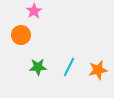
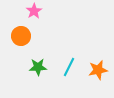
orange circle: moved 1 px down
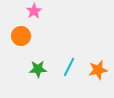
green star: moved 2 px down
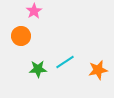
cyan line: moved 4 px left, 5 px up; rotated 30 degrees clockwise
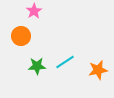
green star: moved 1 px left, 3 px up
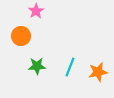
pink star: moved 2 px right
cyan line: moved 5 px right, 5 px down; rotated 36 degrees counterclockwise
orange star: moved 2 px down
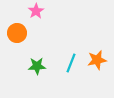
orange circle: moved 4 px left, 3 px up
cyan line: moved 1 px right, 4 px up
orange star: moved 1 px left, 12 px up
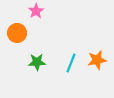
green star: moved 4 px up
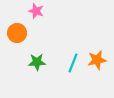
pink star: rotated 21 degrees counterclockwise
cyan line: moved 2 px right
